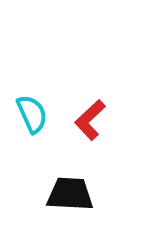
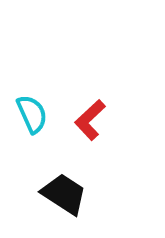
black trapezoid: moved 6 px left; rotated 30 degrees clockwise
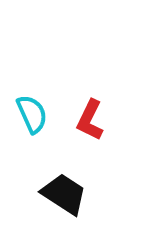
red L-shape: rotated 21 degrees counterclockwise
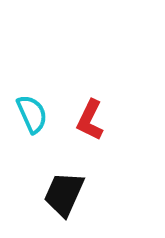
black trapezoid: rotated 99 degrees counterclockwise
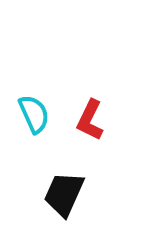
cyan semicircle: moved 2 px right
